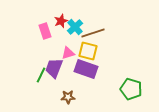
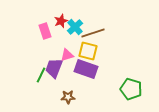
pink triangle: moved 1 px left, 2 px down
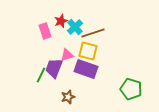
brown star: rotated 16 degrees counterclockwise
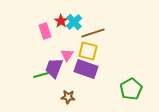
red star: rotated 16 degrees counterclockwise
cyan cross: moved 1 px left, 5 px up
pink triangle: rotated 40 degrees counterclockwise
green line: rotated 49 degrees clockwise
green pentagon: rotated 25 degrees clockwise
brown star: rotated 24 degrees clockwise
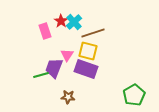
green pentagon: moved 3 px right, 6 px down
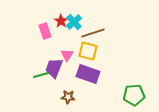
purple rectangle: moved 2 px right, 5 px down
green pentagon: rotated 25 degrees clockwise
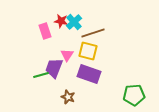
red star: rotated 24 degrees counterclockwise
purple rectangle: moved 1 px right
brown star: rotated 16 degrees clockwise
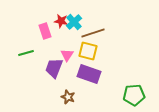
green line: moved 15 px left, 22 px up
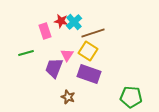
yellow square: rotated 18 degrees clockwise
green pentagon: moved 3 px left, 2 px down; rotated 10 degrees clockwise
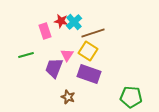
green line: moved 2 px down
